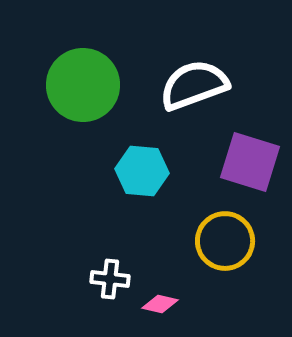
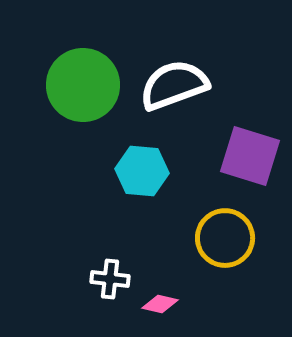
white semicircle: moved 20 px left
purple square: moved 6 px up
yellow circle: moved 3 px up
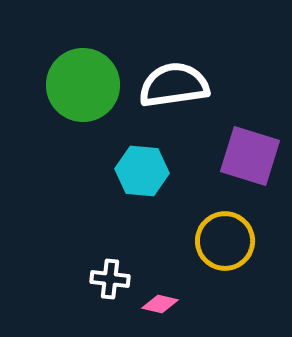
white semicircle: rotated 12 degrees clockwise
yellow circle: moved 3 px down
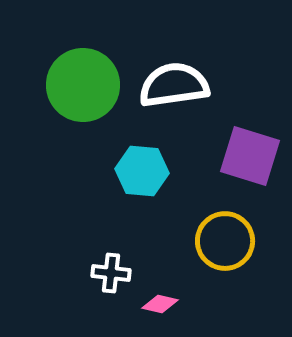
white cross: moved 1 px right, 6 px up
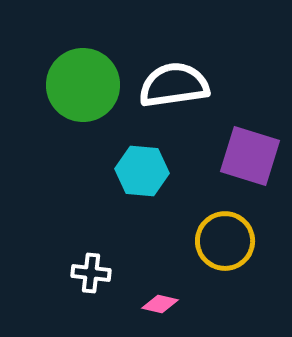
white cross: moved 20 px left
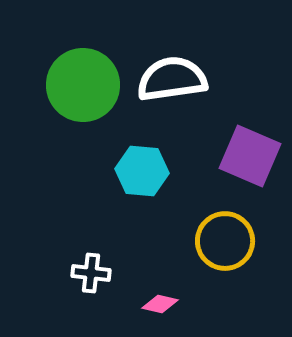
white semicircle: moved 2 px left, 6 px up
purple square: rotated 6 degrees clockwise
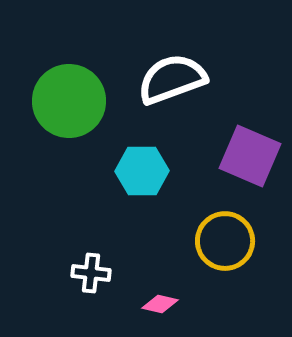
white semicircle: rotated 12 degrees counterclockwise
green circle: moved 14 px left, 16 px down
cyan hexagon: rotated 6 degrees counterclockwise
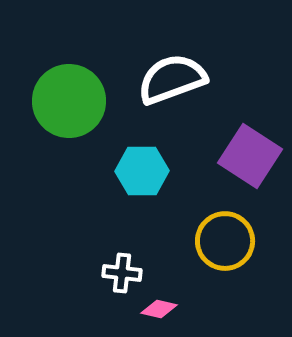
purple square: rotated 10 degrees clockwise
white cross: moved 31 px right
pink diamond: moved 1 px left, 5 px down
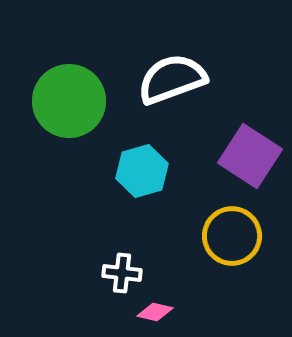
cyan hexagon: rotated 15 degrees counterclockwise
yellow circle: moved 7 px right, 5 px up
pink diamond: moved 4 px left, 3 px down
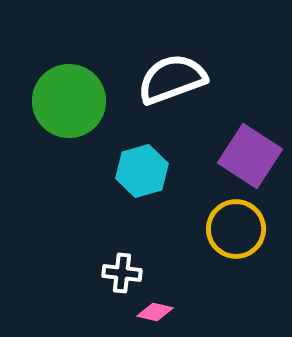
yellow circle: moved 4 px right, 7 px up
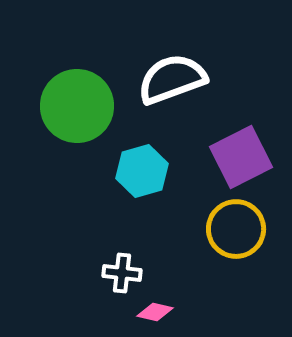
green circle: moved 8 px right, 5 px down
purple square: moved 9 px left, 1 px down; rotated 30 degrees clockwise
